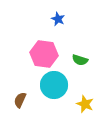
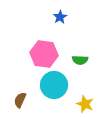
blue star: moved 2 px right, 2 px up; rotated 16 degrees clockwise
green semicircle: rotated 14 degrees counterclockwise
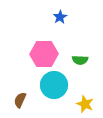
pink hexagon: rotated 8 degrees counterclockwise
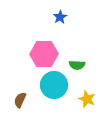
green semicircle: moved 3 px left, 5 px down
yellow star: moved 2 px right, 5 px up
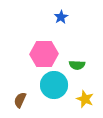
blue star: moved 1 px right
yellow star: moved 2 px left
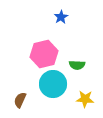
pink hexagon: rotated 12 degrees counterclockwise
cyan circle: moved 1 px left, 1 px up
yellow star: rotated 18 degrees counterclockwise
